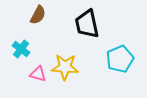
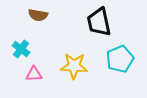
brown semicircle: rotated 72 degrees clockwise
black trapezoid: moved 12 px right, 2 px up
yellow star: moved 9 px right, 1 px up
pink triangle: moved 4 px left; rotated 18 degrees counterclockwise
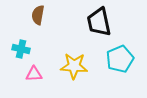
brown semicircle: rotated 90 degrees clockwise
cyan cross: rotated 24 degrees counterclockwise
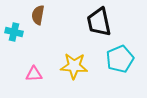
cyan cross: moved 7 px left, 17 px up
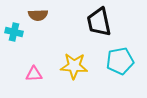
brown semicircle: rotated 102 degrees counterclockwise
cyan pentagon: moved 2 px down; rotated 12 degrees clockwise
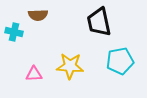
yellow star: moved 4 px left
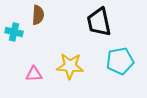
brown semicircle: rotated 84 degrees counterclockwise
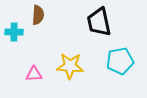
cyan cross: rotated 12 degrees counterclockwise
